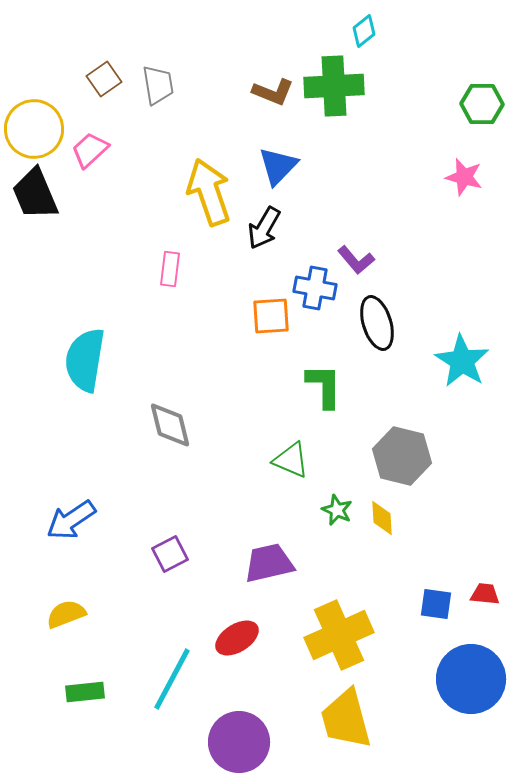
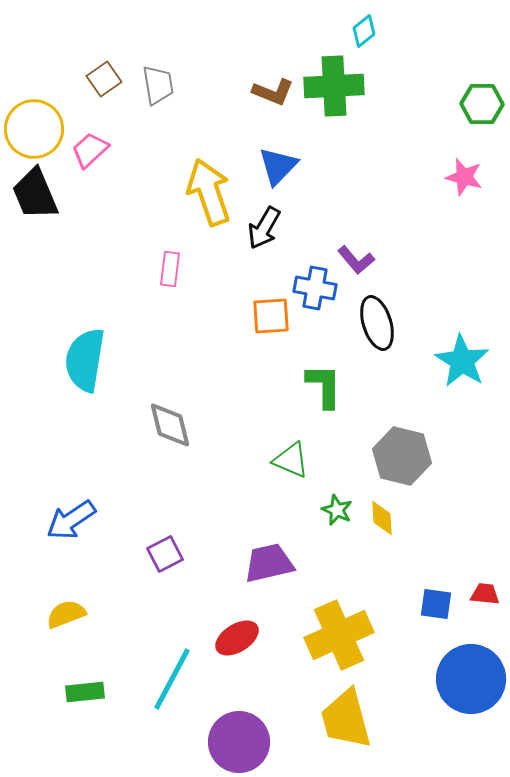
purple square: moved 5 px left
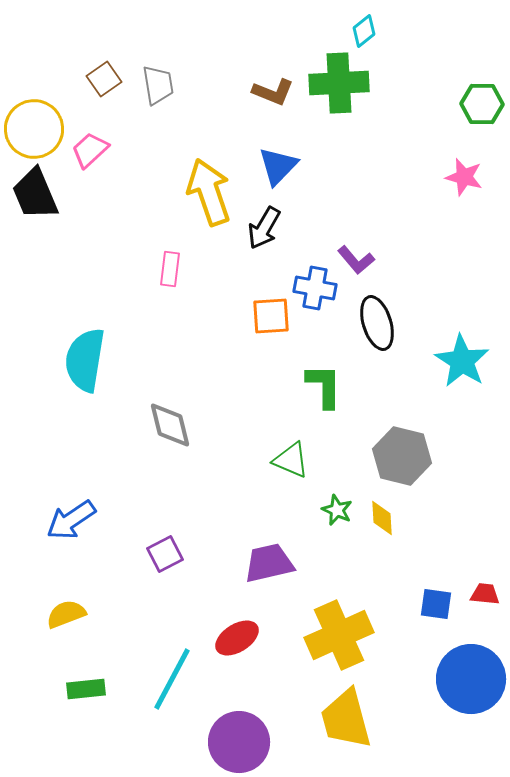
green cross: moved 5 px right, 3 px up
green rectangle: moved 1 px right, 3 px up
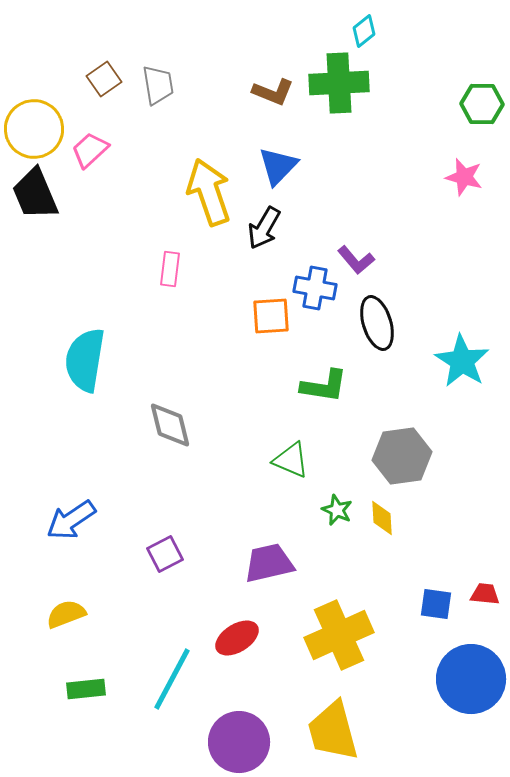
green L-shape: rotated 99 degrees clockwise
gray hexagon: rotated 22 degrees counterclockwise
yellow trapezoid: moved 13 px left, 12 px down
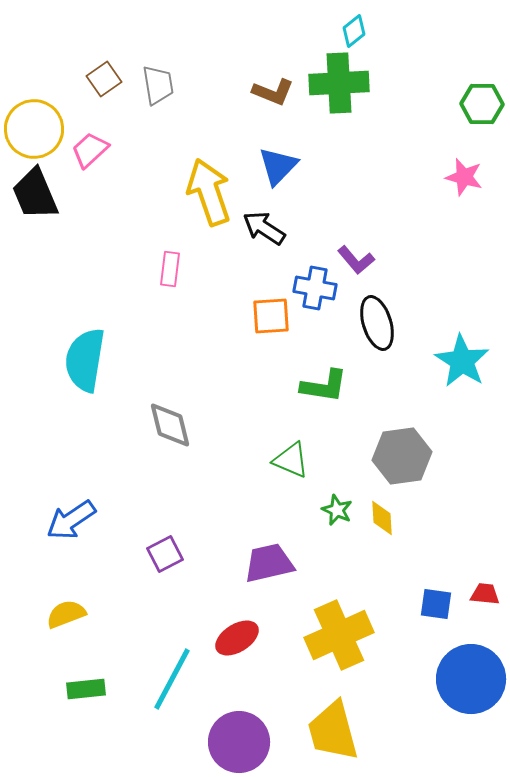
cyan diamond: moved 10 px left
black arrow: rotated 93 degrees clockwise
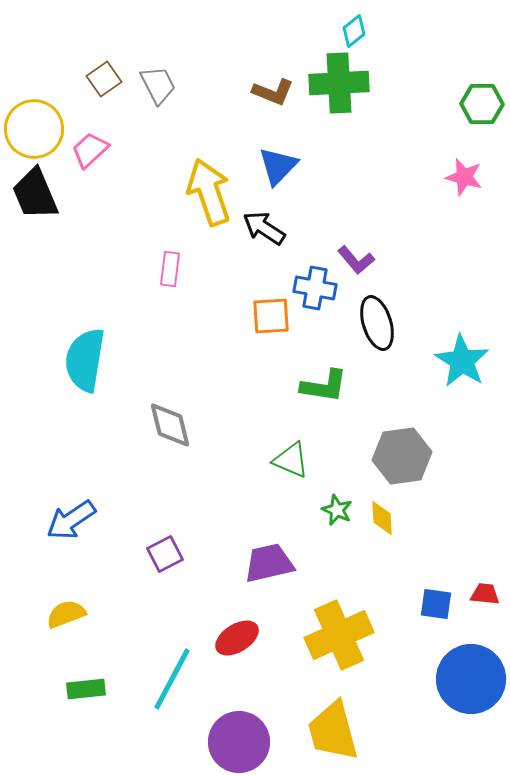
gray trapezoid: rotated 18 degrees counterclockwise
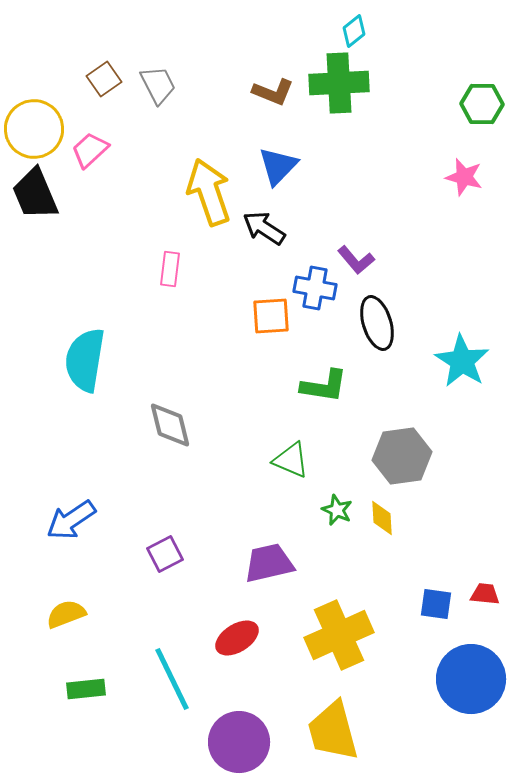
cyan line: rotated 54 degrees counterclockwise
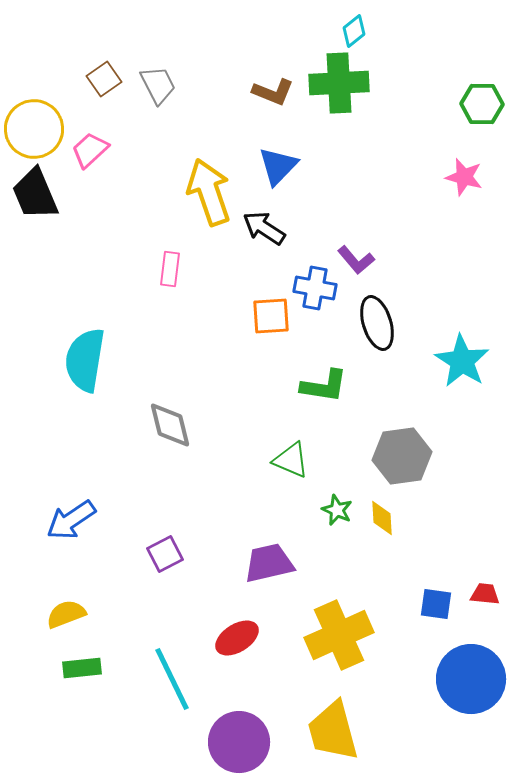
green rectangle: moved 4 px left, 21 px up
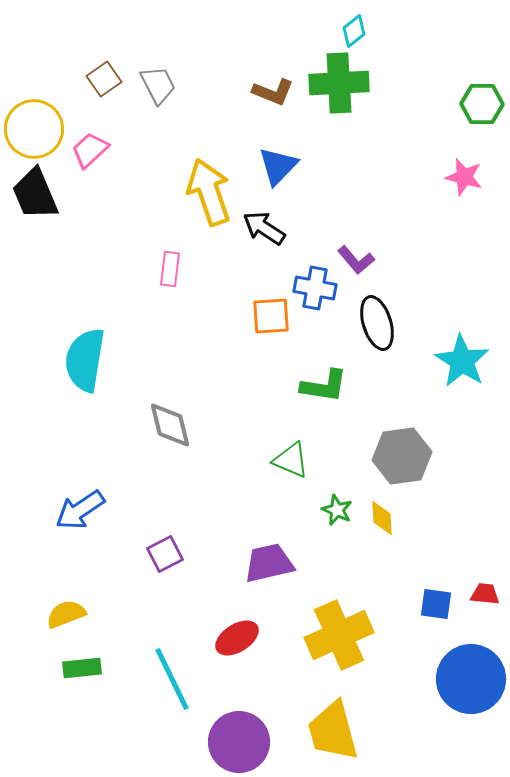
blue arrow: moved 9 px right, 10 px up
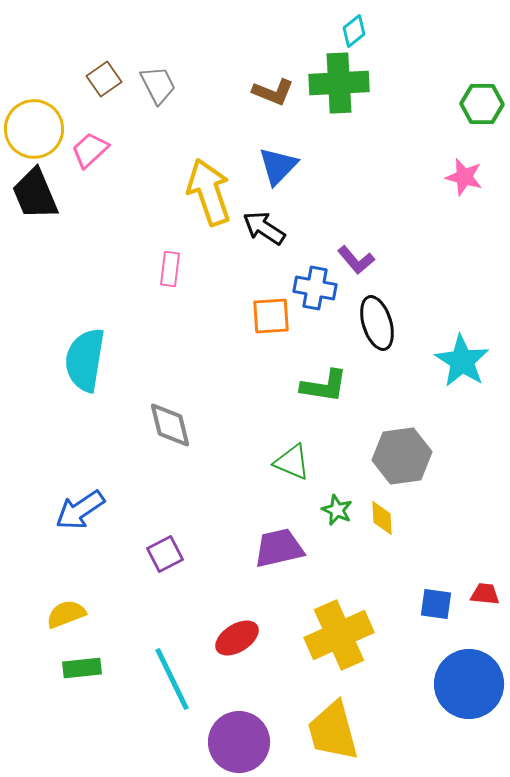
green triangle: moved 1 px right, 2 px down
purple trapezoid: moved 10 px right, 15 px up
blue circle: moved 2 px left, 5 px down
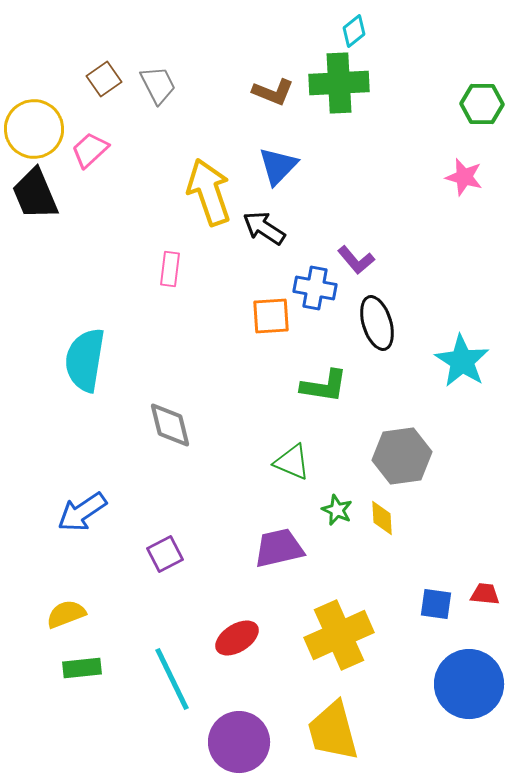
blue arrow: moved 2 px right, 2 px down
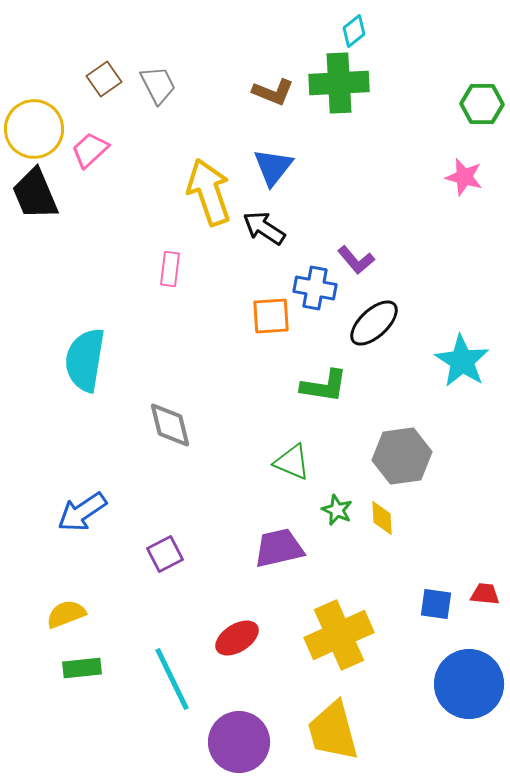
blue triangle: moved 5 px left, 1 px down; rotated 6 degrees counterclockwise
black ellipse: moved 3 px left; rotated 64 degrees clockwise
